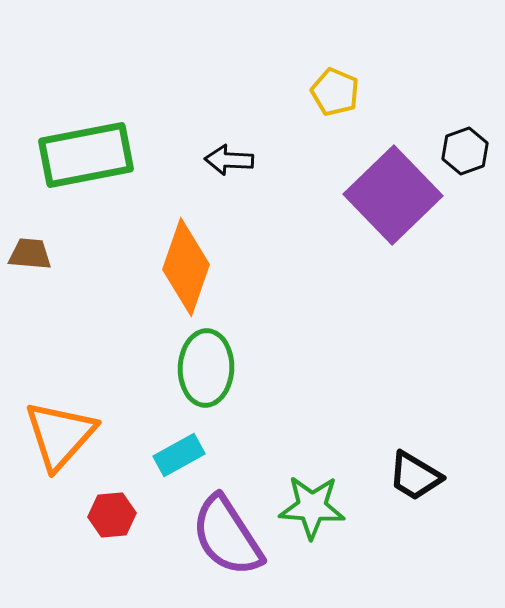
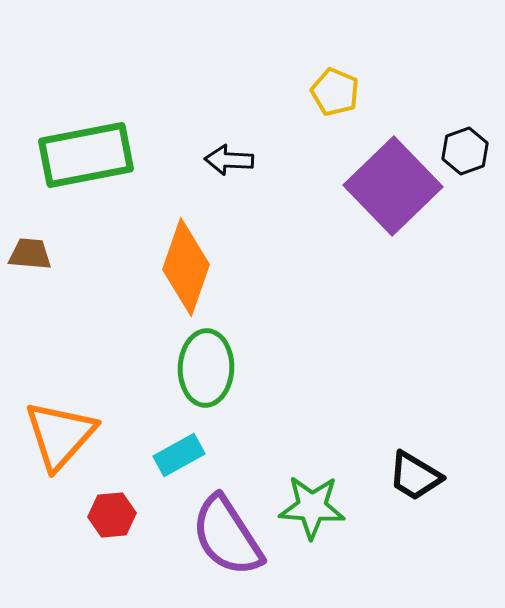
purple square: moved 9 px up
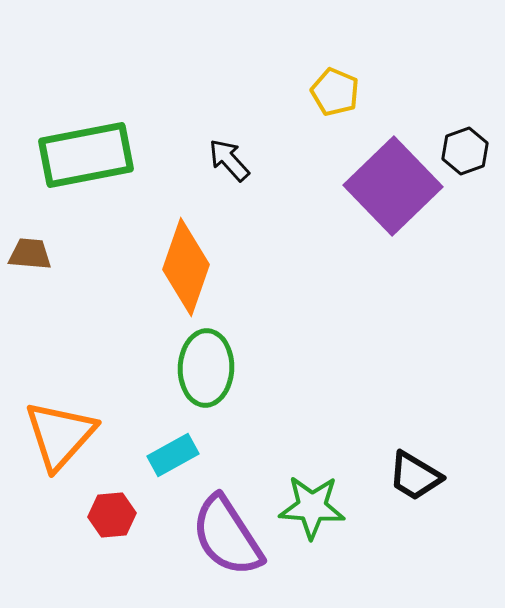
black arrow: rotated 45 degrees clockwise
cyan rectangle: moved 6 px left
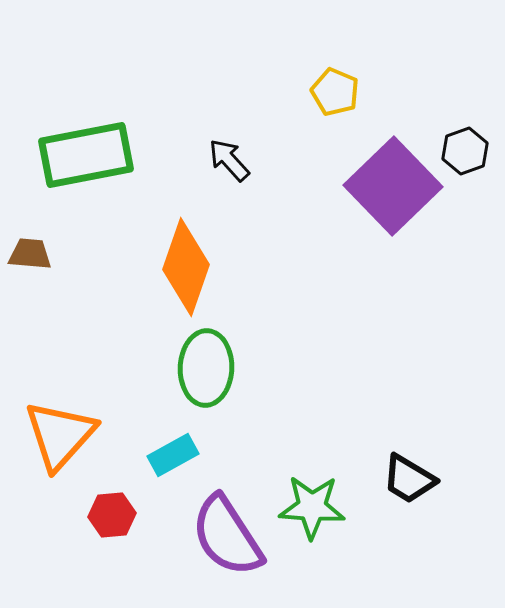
black trapezoid: moved 6 px left, 3 px down
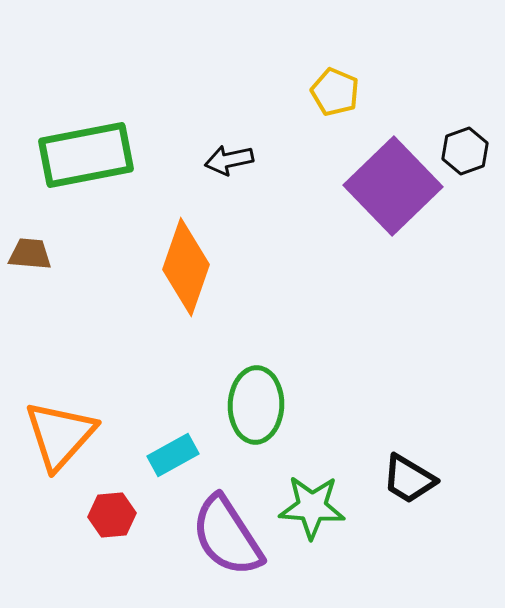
black arrow: rotated 60 degrees counterclockwise
green ellipse: moved 50 px right, 37 px down
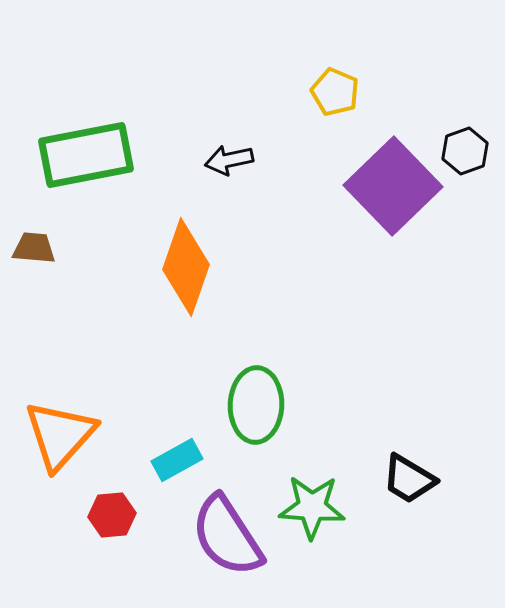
brown trapezoid: moved 4 px right, 6 px up
cyan rectangle: moved 4 px right, 5 px down
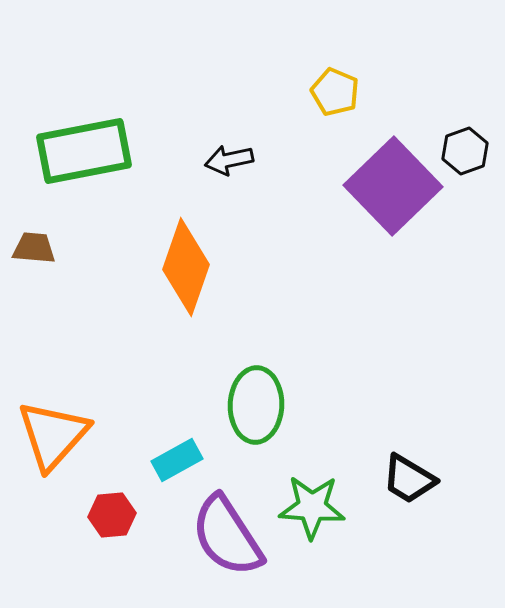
green rectangle: moved 2 px left, 4 px up
orange triangle: moved 7 px left
